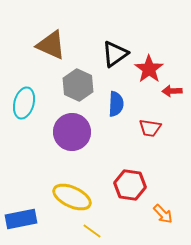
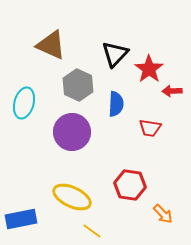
black triangle: rotated 12 degrees counterclockwise
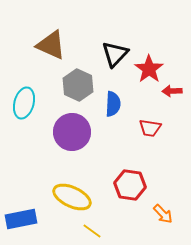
blue semicircle: moved 3 px left
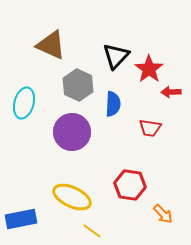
black triangle: moved 1 px right, 2 px down
red arrow: moved 1 px left, 1 px down
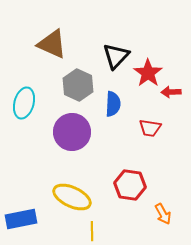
brown triangle: moved 1 px right, 1 px up
red star: moved 1 px left, 4 px down
orange arrow: rotated 15 degrees clockwise
yellow line: rotated 54 degrees clockwise
